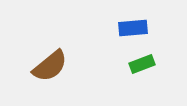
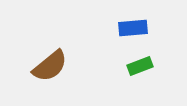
green rectangle: moved 2 px left, 2 px down
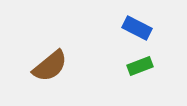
blue rectangle: moved 4 px right; rotated 32 degrees clockwise
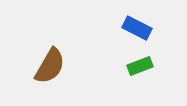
brown semicircle: rotated 21 degrees counterclockwise
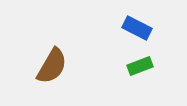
brown semicircle: moved 2 px right
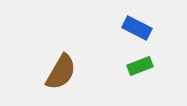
brown semicircle: moved 9 px right, 6 px down
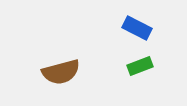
brown semicircle: rotated 45 degrees clockwise
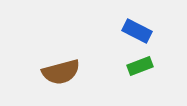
blue rectangle: moved 3 px down
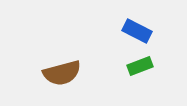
brown semicircle: moved 1 px right, 1 px down
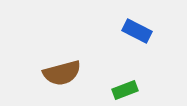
green rectangle: moved 15 px left, 24 px down
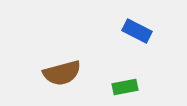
green rectangle: moved 3 px up; rotated 10 degrees clockwise
